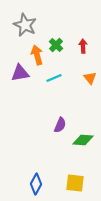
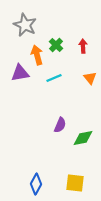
green diamond: moved 2 px up; rotated 15 degrees counterclockwise
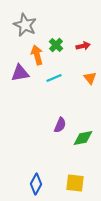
red arrow: rotated 80 degrees clockwise
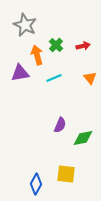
yellow square: moved 9 px left, 9 px up
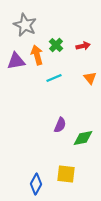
purple triangle: moved 4 px left, 12 px up
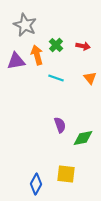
red arrow: rotated 24 degrees clockwise
cyan line: moved 2 px right; rotated 42 degrees clockwise
purple semicircle: rotated 42 degrees counterclockwise
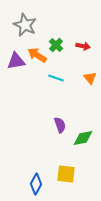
orange arrow: rotated 42 degrees counterclockwise
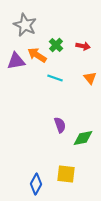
cyan line: moved 1 px left
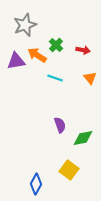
gray star: rotated 25 degrees clockwise
red arrow: moved 4 px down
yellow square: moved 3 px right, 4 px up; rotated 30 degrees clockwise
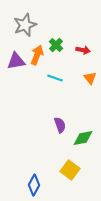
orange arrow: rotated 78 degrees clockwise
yellow square: moved 1 px right
blue diamond: moved 2 px left, 1 px down
